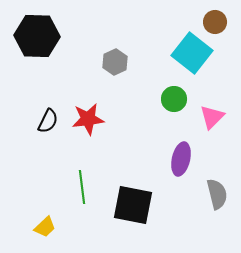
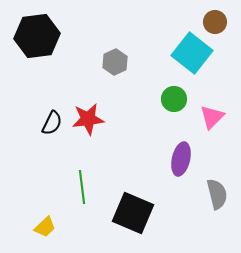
black hexagon: rotated 9 degrees counterclockwise
black semicircle: moved 4 px right, 2 px down
black square: moved 8 px down; rotated 12 degrees clockwise
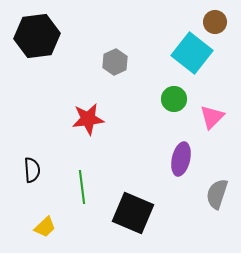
black semicircle: moved 20 px left, 47 px down; rotated 30 degrees counterclockwise
gray semicircle: rotated 148 degrees counterclockwise
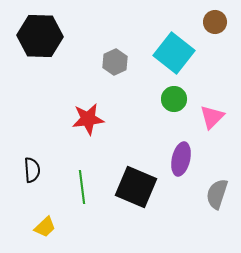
black hexagon: moved 3 px right; rotated 9 degrees clockwise
cyan square: moved 18 px left
black square: moved 3 px right, 26 px up
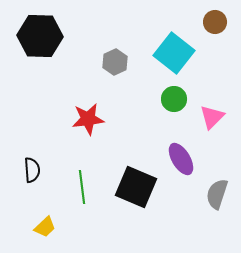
purple ellipse: rotated 44 degrees counterclockwise
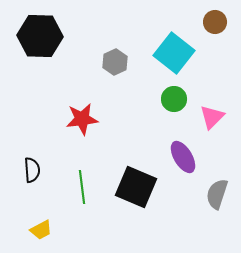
red star: moved 6 px left
purple ellipse: moved 2 px right, 2 px up
yellow trapezoid: moved 4 px left, 3 px down; rotated 15 degrees clockwise
